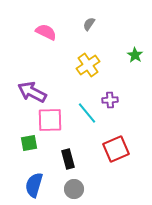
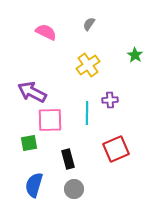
cyan line: rotated 40 degrees clockwise
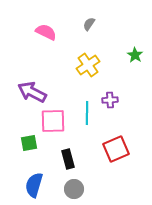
pink square: moved 3 px right, 1 px down
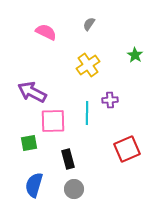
red square: moved 11 px right
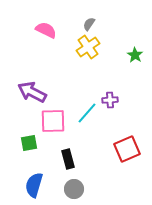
pink semicircle: moved 2 px up
yellow cross: moved 18 px up
cyan line: rotated 40 degrees clockwise
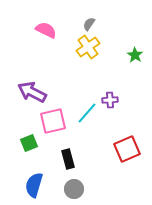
pink square: rotated 12 degrees counterclockwise
green square: rotated 12 degrees counterclockwise
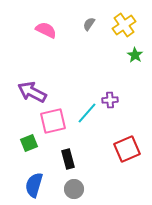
yellow cross: moved 36 px right, 22 px up
